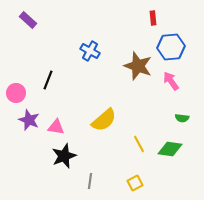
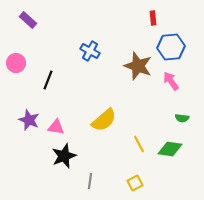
pink circle: moved 30 px up
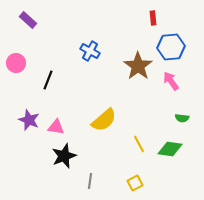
brown star: rotated 16 degrees clockwise
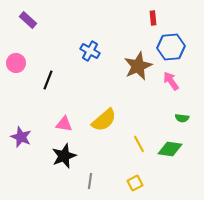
brown star: rotated 12 degrees clockwise
purple star: moved 8 px left, 17 px down
pink triangle: moved 8 px right, 3 px up
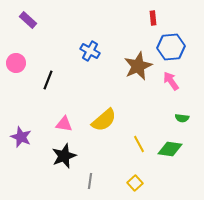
yellow square: rotated 14 degrees counterclockwise
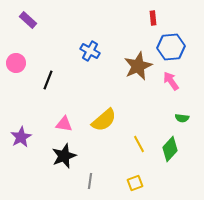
purple star: rotated 20 degrees clockwise
green diamond: rotated 55 degrees counterclockwise
yellow square: rotated 21 degrees clockwise
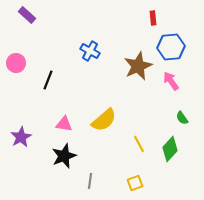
purple rectangle: moved 1 px left, 5 px up
green semicircle: rotated 48 degrees clockwise
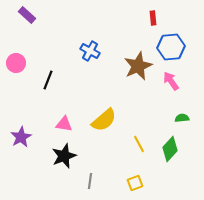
green semicircle: rotated 120 degrees clockwise
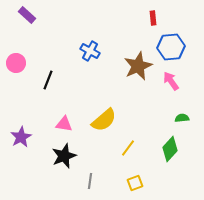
yellow line: moved 11 px left, 4 px down; rotated 66 degrees clockwise
